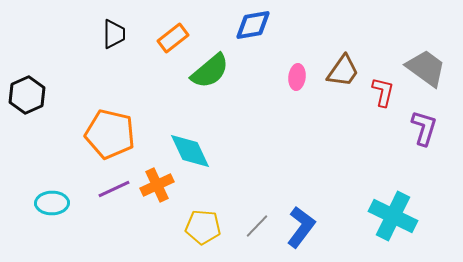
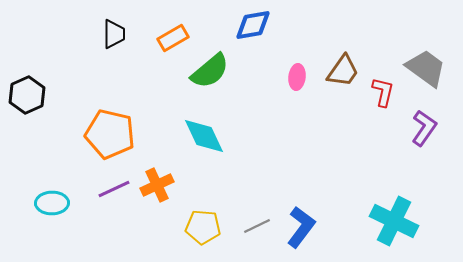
orange rectangle: rotated 8 degrees clockwise
purple L-shape: rotated 18 degrees clockwise
cyan diamond: moved 14 px right, 15 px up
cyan cross: moved 1 px right, 5 px down
gray line: rotated 20 degrees clockwise
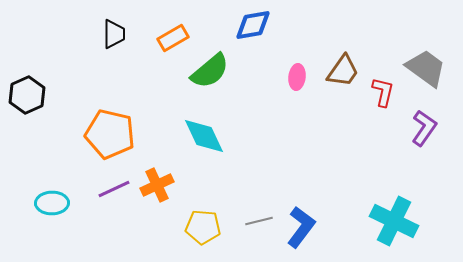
gray line: moved 2 px right, 5 px up; rotated 12 degrees clockwise
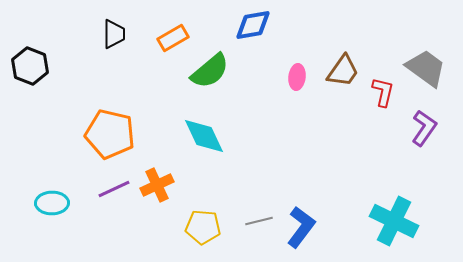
black hexagon: moved 3 px right, 29 px up; rotated 15 degrees counterclockwise
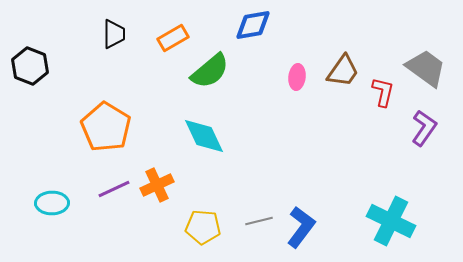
orange pentagon: moved 4 px left, 7 px up; rotated 18 degrees clockwise
cyan cross: moved 3 px left
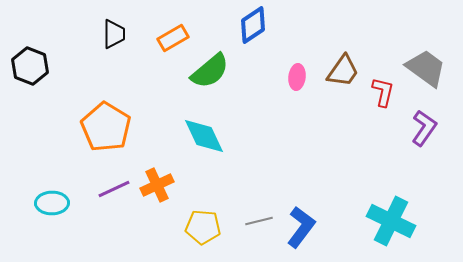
blue diamond: rotated 24 degrees counterclockwise
